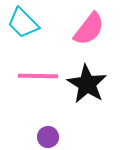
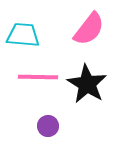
cyan trapezoid: moved 12 px down; rotated 140 degrees clockwise
pink line: moved 1 px down
purple circle: moved 11 px up
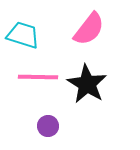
cyan trapezoid: rotated 12 degrees clockwise
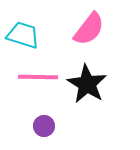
purple circle: moved 4 px left
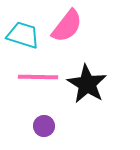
pink semicircle: moved 22 px left, 3 px up
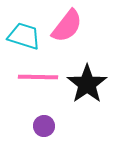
cyan trapezoid: moved 1 px right, 1 px down
black star: rotated 6 degrees clockwise
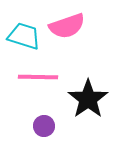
pink semicircle: rotated 33 degrees clockwise
black star: moved 1 px right, 15 px down
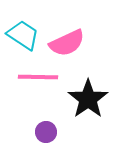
pink semicircle: moved 17 px down; rotated 6 degrees counterclockwise
cyan trapezoid: moved 1 px left, 1 px up; rotated 16 degrees clockwise
purple circle: moved 2 px right, 6 px down
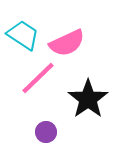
pink line: moved 1 px down; rotated 45 degrees counterclockwise
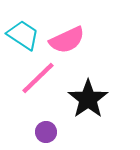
pink semicircle: moved 3 px up
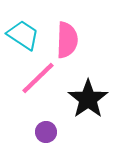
pink semicircle: rotated 63 degrees counterclockwise
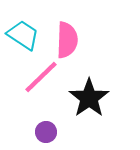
pink line: moved 3 px right, 1 px up
black star: moved 1 px right, 1 px up
